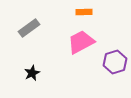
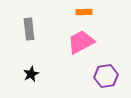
gray rectangle: moved 1 px down; rotated 60 degrees counterclockwise
purple hexagon: moved 9 px left, 14 px down; rotated 10 degrees clockwise
black star: moved 1 px left, 1 px down
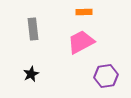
gray rectangle: moved 4 px right
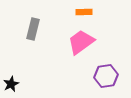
gray rectangle: rotated 20 degrees clockwise
pink trapezoid: rotated 8 degrees counterclockwise
black star: moved 20 px left, 10 px down
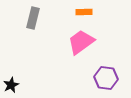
gray rectangle: moved 11 px up
purple hexagon: moved 2 px down; rotated 15 degrees clockwise
black star: moved 1 px down
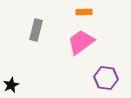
gray rectangle: moved 3 px right, 12 px down
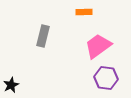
gray rectangle: moved 7 px right, 6 px down
pink trapezoid: moved 17 px right, 4 px down
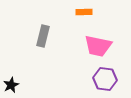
pink trapezoid: rotated 132 degrees counterclockwise
purple hexagon: moved 1 px left, 1 px down
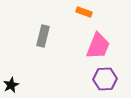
orange rectangle: rotated 21 degrees clockwise
pink trapezoid: rotated 80 degrees counterclockwise
purple hexagon: rotated 10 degrees counterclockwise
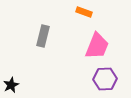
pink trapezoid: moved 1 px left
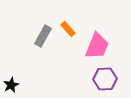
orange rectangle: moved 16 px left, 17 px down; rotated 28 degrees clockwise
gray rectangle: rotated 15 degrees clockwise
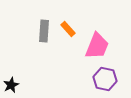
gray rectangle: moved 1 px right, 5 px up; rotated 25 degrees counterclockwise
purple hexagon: rotated 15 degrees clockwise
